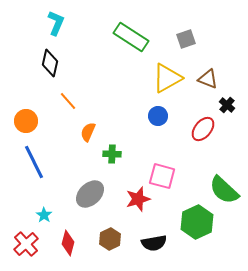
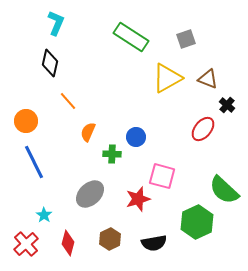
blue circle: moved 22 px left, 21 px down
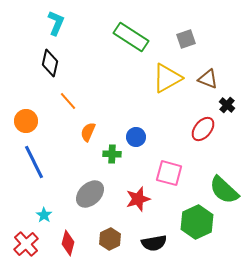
pink square: moved 7 px right, 3 px up
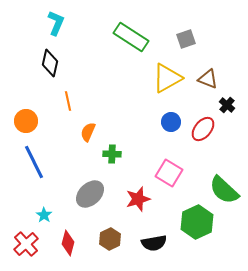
orange line: rotated 30 degrees clockwise
blue circle: moved 35 px right, 15 px up
pink square: rotated 16 degrees clockwise
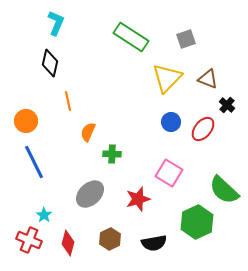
yellow triangle: rotated 16 degrees counterclockwise
red cross: moved 3 px right, 4 px up; rotated 25 degrees counterclockwise
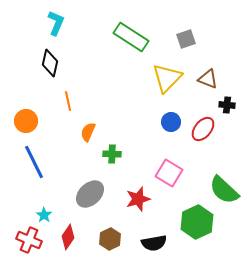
black cross: rotated 35 degrees counterclockwise
red diamond: moved 6 px up; rotated 20 degrees clockwise
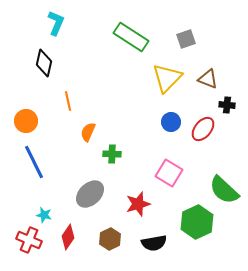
black diamond: moved 6 px left
red star: moved 5 px down
cyan star: rotated 21 degrees counterclockwise
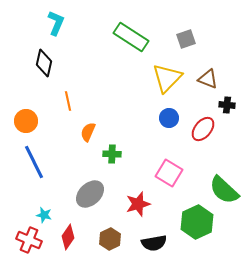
blue circle: moved 2 px left, 4 px up
